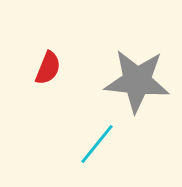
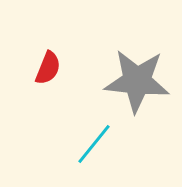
cyan line: moved 3 px left
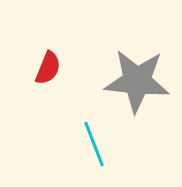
cyan line: rotated 60 degrees counterclockwise
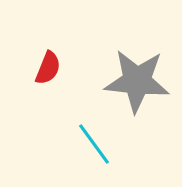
cyan line: rotated 15 degrees counterclockwise
